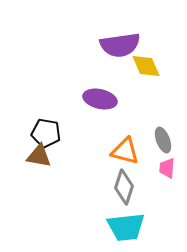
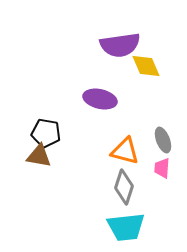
pink trapezoid: moved 5 px left
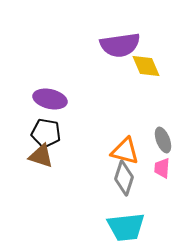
purple ellipse: moved 50 px left
brown triangle: moved 2 px right; rotated 8 degrees clockwise
gray diamond: moved 9 px up
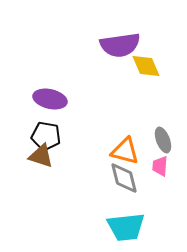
black pentagon: moved 3 px down
pink trapezoid: moved 2 px left, 2 px up
gray diamond: rotated 32 degrees counterclockwise
